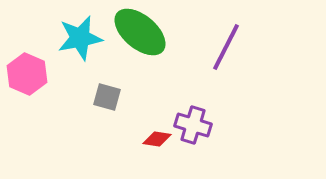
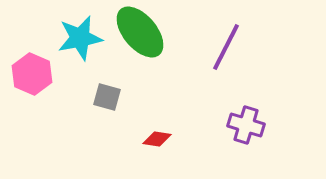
green ellipse: rotated 10 degrees clockwise
pink hexagon: moved 5 px right
purple cross: moved 53 px right
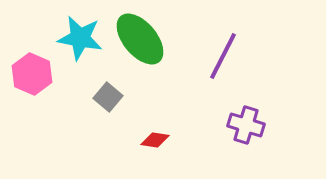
green ellipse: moved 7 px down
cyan star: rotated 21 degrees clockwise
purple line: moved 3 px left, 9 px down
gray square: moved 1 px right; rotated 24 degrees clockwise
red diamond: moved 2 px left, 1 px down
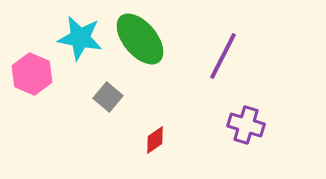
red diamond: rotated 44 degrees counterclockwise
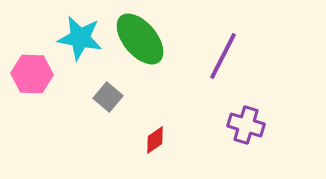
pink hexagon: rotated 21 degrees counterclockwise
